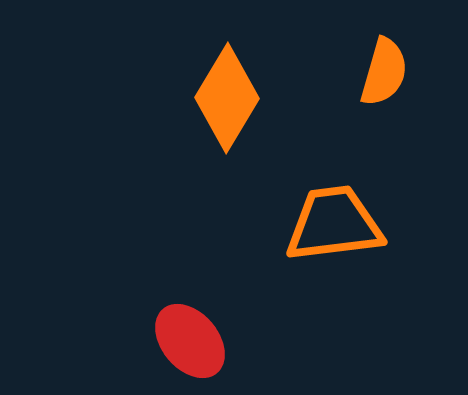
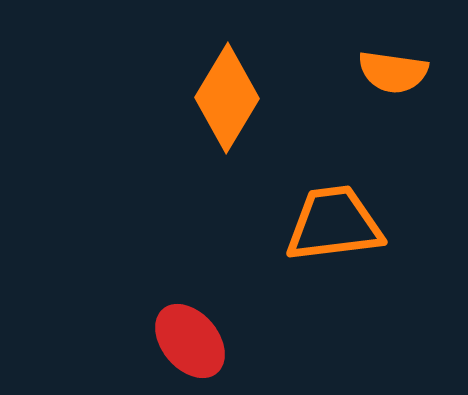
orange semicircle: moved 9 px right; rotated 82 degrees clockwise
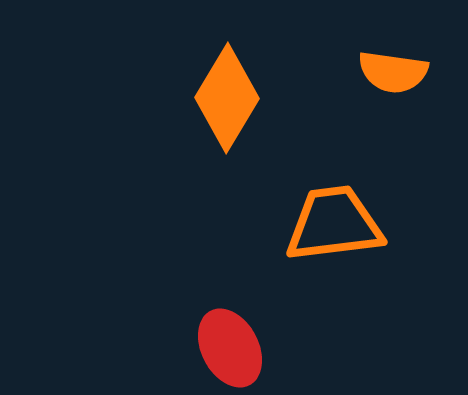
red ellipse: moved 40 px right, 7 px down; rotated 12 degrees clockwise
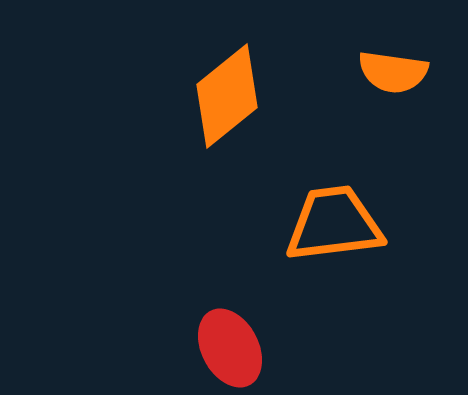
orange diamond: moved 2 px up; rotated 20 degrees clockwise
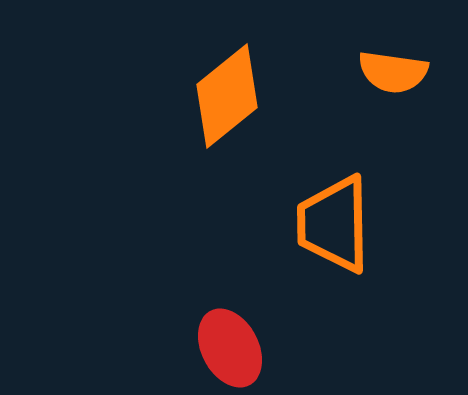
orange trapezoid: rotated 84 degrees counterclockwise
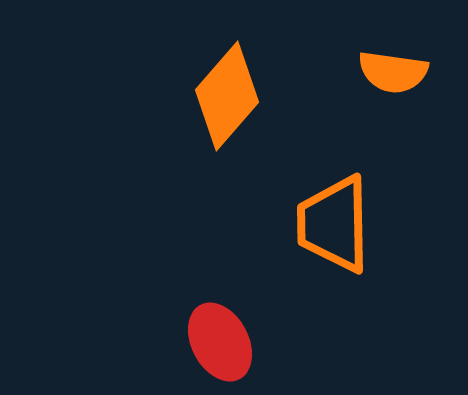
orange diamond: rotated 10 degrees counterclockwise
red ellipse: moved 10 px left, 6 px up
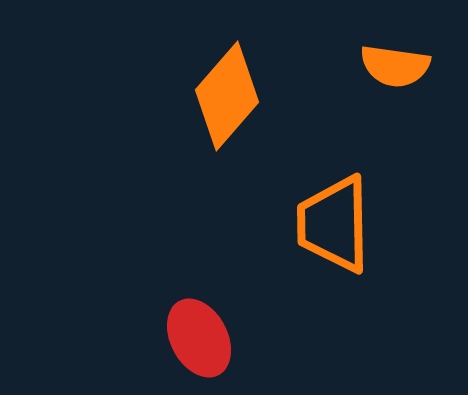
orange semicircle: moved 2 px right, 6 px up
red ellipse: moved 21 px left, 4 px up
